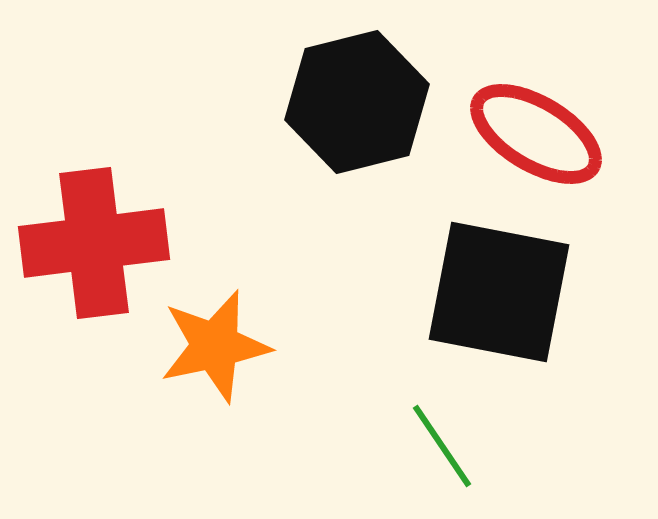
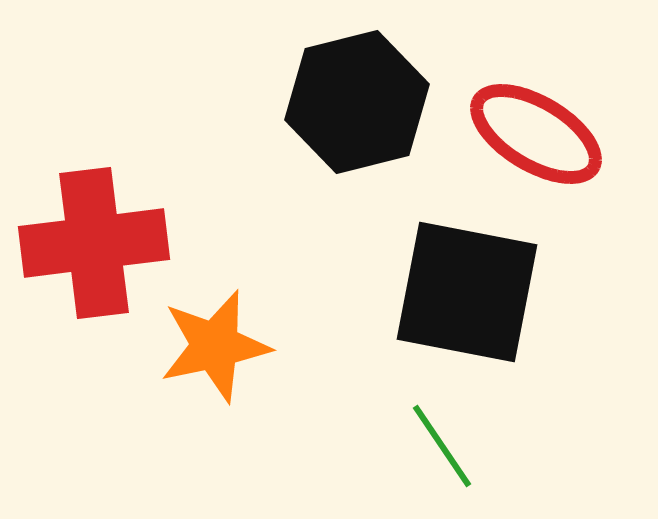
black square: moved 32 px left
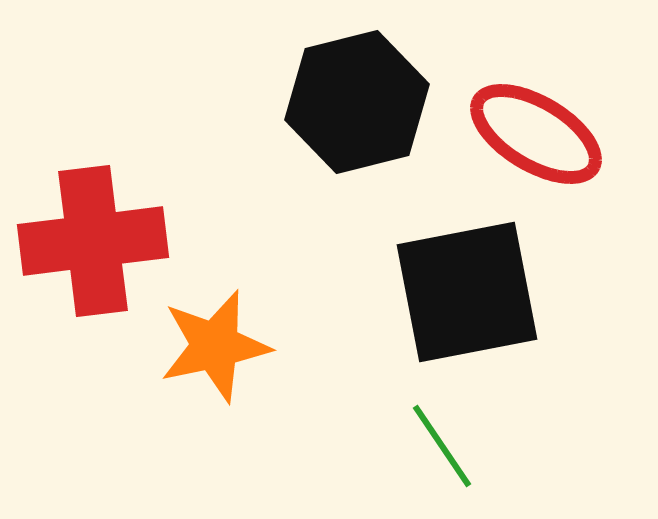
red cross: moved 1 px left, 2 px up
black square: rotated 22 degrees counterclockwise
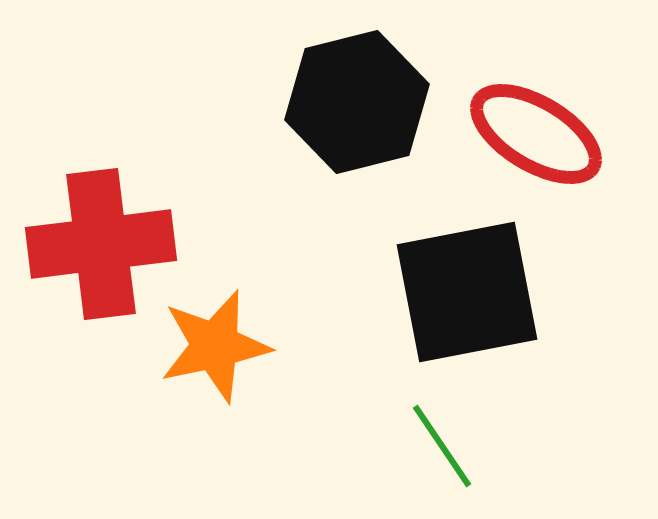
red cross: moved 8 px right, 3 px down
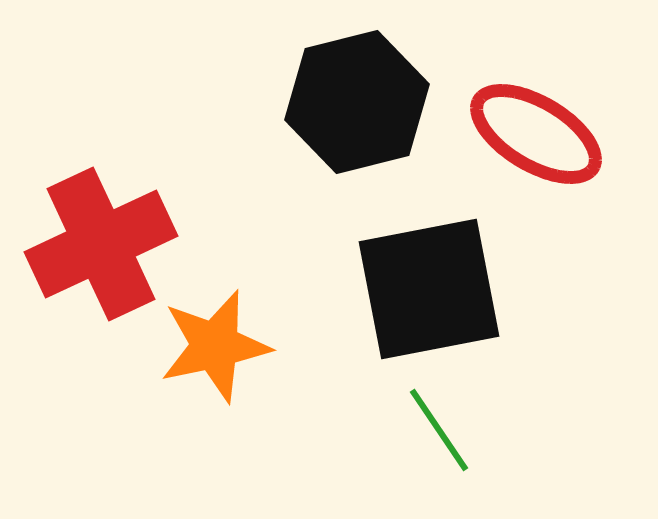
red cross: rotated 18 degrees counterclockwise
black square: moved 38 px left, 3 px up
green line: moved 3 px left, 16 px up
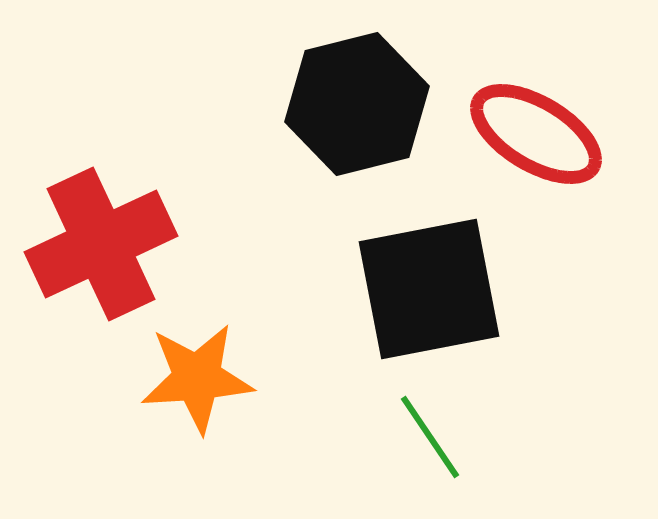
black hexagon: moved 2 px down
orange star: moved 18 px left, 32 px down; rotated 8 degrees clockwise
green line: moved 9 px left, 7 px down
